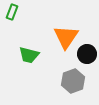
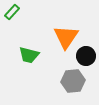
green rectangle: rotated 21 degrees clockwise
black circle: moved 1 px left, 2 px down
gray hexagon: rotated 15 degrees clockwise
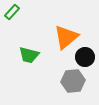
orange triangle: rotated 16 degrees clockwise
black circle: moved 1 px left, 1 px down
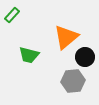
green rectangle: moved 3 px down
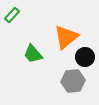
green trapezoid: moved 4 px right, 1 px up; rotated 35 degrees clockwise
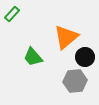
green rectangle: moved 1 px up
green trapezoid: moved 3 px down
gray hexagon: moved 2 px right
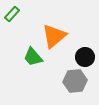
orange triangle: moved 12 px left, 1 px up
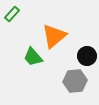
black circle: moved 2 px right, 1 px up
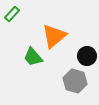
gray hexagon: rotated 20 degrees clockwise
